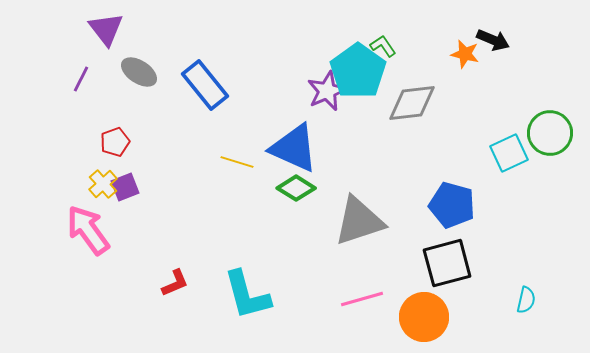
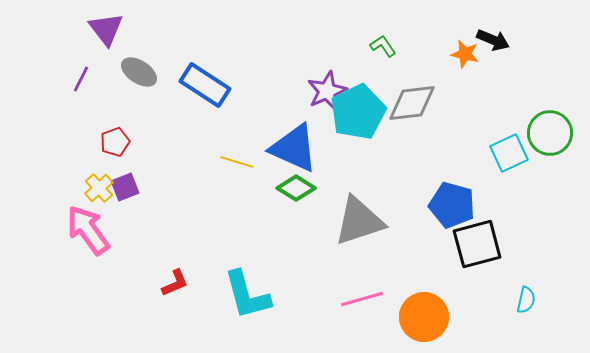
cyan pentagon: moved 41 px down; rotated 10 degrees clockwise
blue rectangle: rotated 18 degrees counterclockwise
yellow cross: moved 4 px left, 4 px down
black square: moved 30 px right, 19 px up
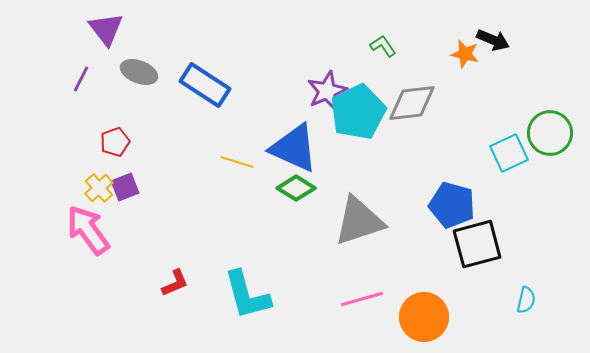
gray ellipse: rotated 12 degrees counterclockwise
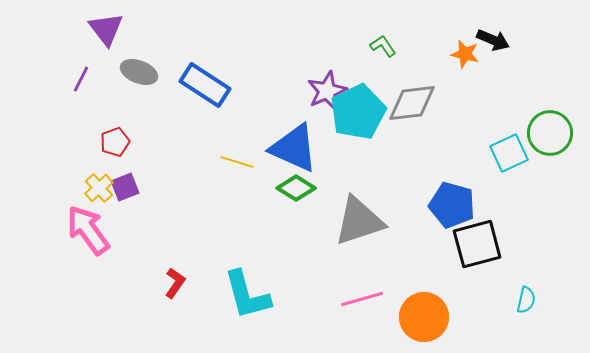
red L-shape: rotated 32 degrees counterclockwise
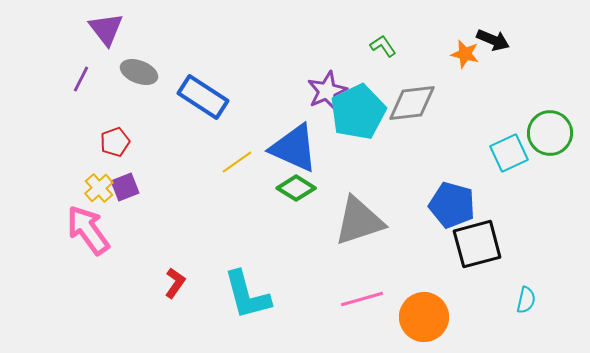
blue rectangle: moved 2 px left, 12 px down
yellow line: rotated 52 degrees counterclockwise
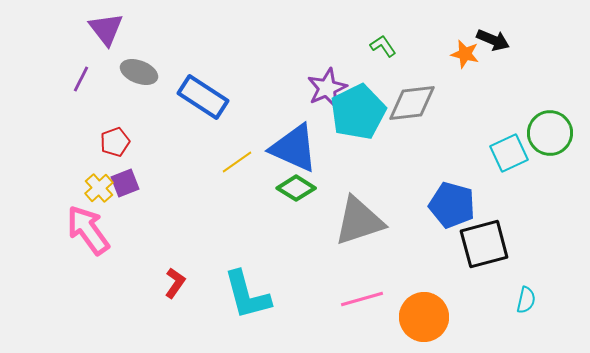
purple star: moved 3 px up
purple square: moved 4 px up
black square: moved 7 px right
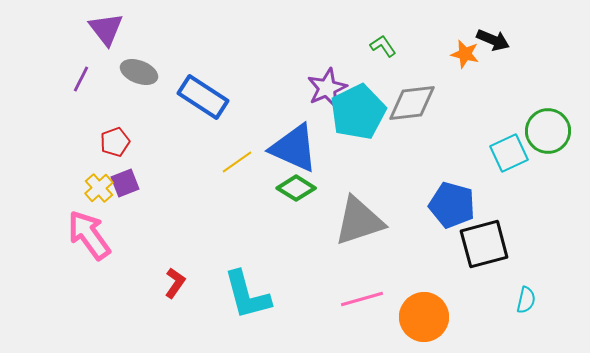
green circle: moved 2 px left, 2 px up
pink arrow: moved 1 px right, 5 px down
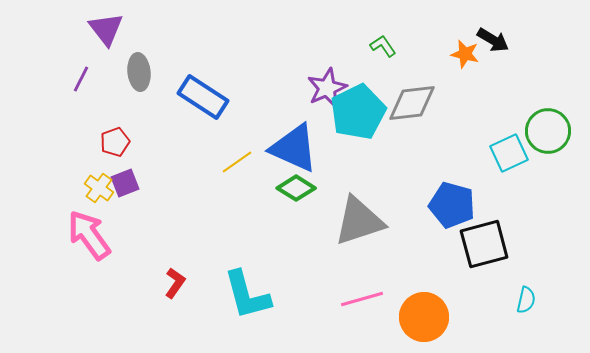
black arrow: rotated 8 degrees clockwise
gray ellipse: rotated 63 degrees clockwise
yellow cross: rotated 12 degrees counterclockwise
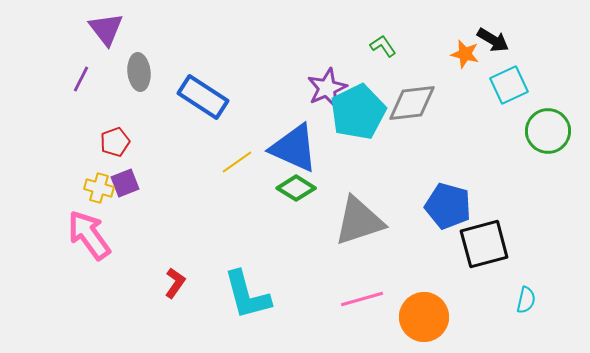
cyan square: moved 68 px up
yellow cross: rotated 20 degrees counterclockwise
blue pentagon: moved 4 px left, 1 px down
